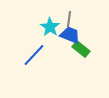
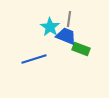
blue trapezoid: moved 4 px left, 1 px down
green rectangle: rotated 18 degrees counterclockwise
blue line: moved 4 px down; rotated 30 degrees clockwise
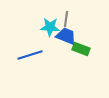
gray line: moved 3 px left
cyan star: rotated 30 degrees counterclockwise
blue line: moved 4 px left, 4 px up
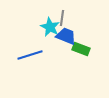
gray line: moved 4 px left, 1 px up
cyan star: rotated 24 degrees clockwise
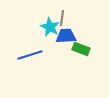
blue trapezoid: rotated 25 degrees counterclockwise
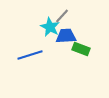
gray line: moved 2 px up; rotated 35 degrees clockwise
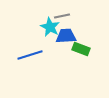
gray line: rotated 35 degrees clockwise
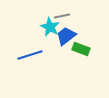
blue trapezoid: rotated 35 degrees counterclockwise
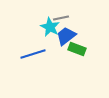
gray line: moved 1 px left, 2 px down
green rectangle: moved 4 px left
blue line: moved 3 px right, 1 px up
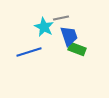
cyan star: moved 6 px left
blue trapezoid: moved 3 px right; rotated 110 degrees clockwise
blue line: moved 4 px left, 2 px up
